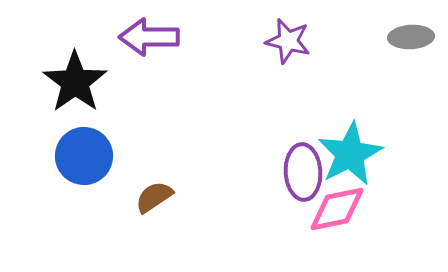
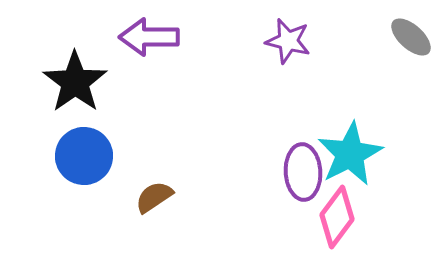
gray ellipse: rotated 45 degrees clockwise
pink diamond: moved 8 px down; rotated 42 degrees counterclockwise
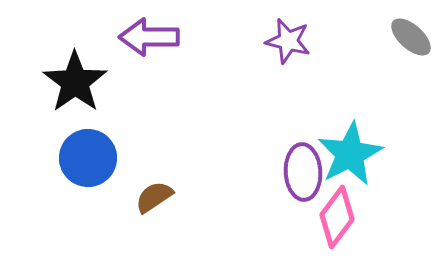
blue circle: moved 4 px right, 2 px down
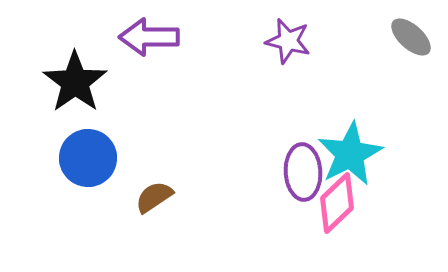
pink diamond: moved 14 px up; rotated 10 degrees clockwise
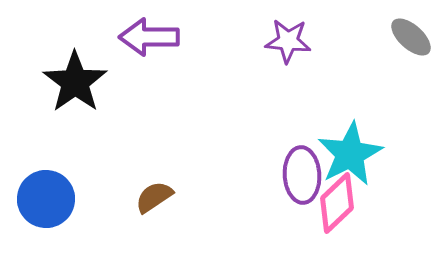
purple star: rotated 9 degrees counterclockwise
blue circle: moved 42 px left, 41 px down
purple ellipse: moved 1 px left, 3 px down
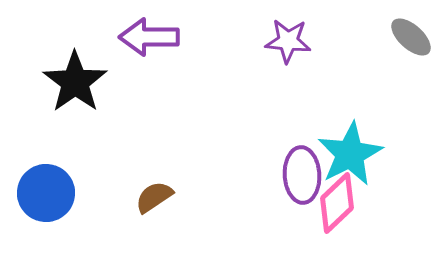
blue circle: moved 6 px up
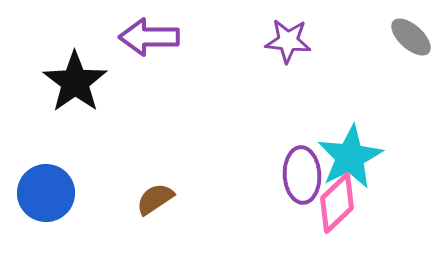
cyan star: moved 3 px down
brown semicircle: moved 1 px right, 2 px down
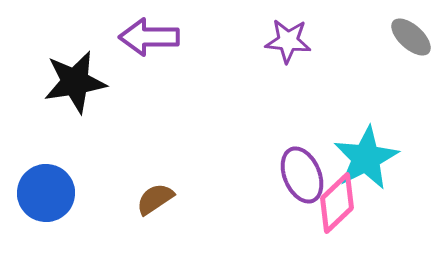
black star: rotated 26 degrees clockwise
cyan star: moved 16 px right, 1 px down
purple ellipse: rotated 20 degrees counterclockwise
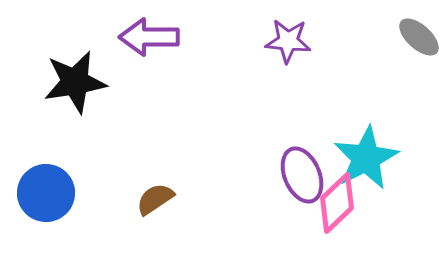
gray ellipse: moved 8 px right
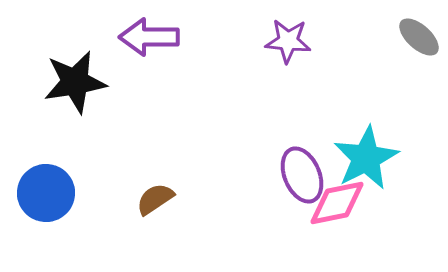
pink diamond: rotated 32 degrees clockwise
